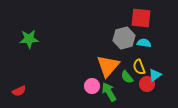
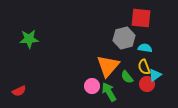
cyan semicircle: moved 1 px right, 5 px down
yellow semicircle: moved 5 px right
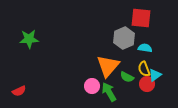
gray hexagon: rotated 10 degrees counterclockwise
yellow semicircle: moved 2 px down
green semicircle: rotated 24 degrees counterclockwise
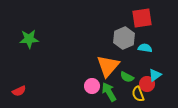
red square: moved 1 px right; rotated 15 degrees counterclockwise
yellow semicircle: moved 6 px left, 25 px down
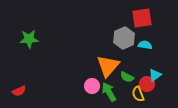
cyan semicircle: moved 3 px up
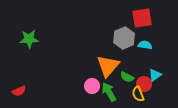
red circle: moved 3 px left
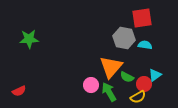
gray hexagon: rotated 25 degrees counterclockwise
orange triangle: moved 3 px right, 1 px down
pink circle: moved 1 px left, 1 px up
yellow semicircle: moved 3 px down; rotated 98 degrees counterclockwise
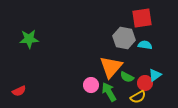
red circle: moved 1 px right, 1 px up
